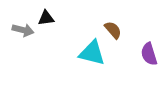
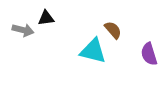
cyan triangle: moved 1 px right, 2 px up
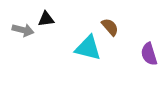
black triangle: moved 1 px down
brown semicircle: moved 3 px left, 3 px up
cyan triangle: moved 5 px left, 3 px up
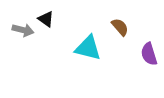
black triangle: rotated 42 degrees clockwise
brown semicircle: moved 10 px right
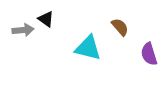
gray arrow: rotated 20 degrees counterclockwise
